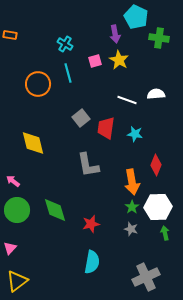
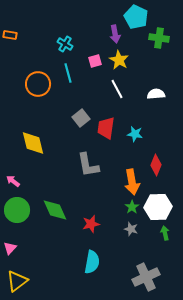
white line: moved 10 px left, 11 px up; rotated 42 degrees clockwise
green diamond: rotated 8 degrees counterclockwise
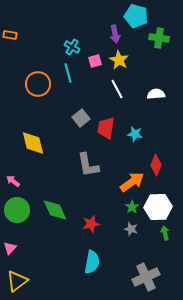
cyan pentagon: moved 1 px up; rotated 10 degrees counterclockwise
cyan cross: moved 7 px right, 3 px down
orange arrow: rotated 115 degrees counterclockwise
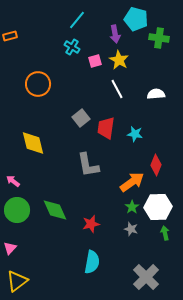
cyan pentagon: moved 3 px down
orange rectangle: moved 1 px down; rotated 24 degrees counterclockwise
cyan line: moved 9 px right, 53 px up; rotated 54 degrees clockwise
gray cross: rotated 20 degrees counterclockwise
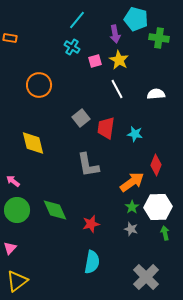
orange rectangle: moved 2 px down; rotated 24 degrees clockwise
orange circle: moved 1 px right, 1 px down
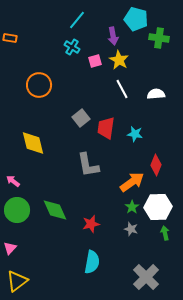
purple arrow: moved 2 px left, 2 px down
white line: moved 5 px right
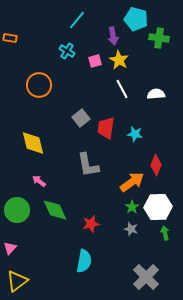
cyan cross: moved 5 px left, 4 px down
pink arrow: moved 26 px right
cyan semicircle: moved 8 px left, 1 px up
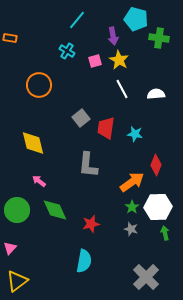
gray L-shape: rotated 16 degrees clockwise
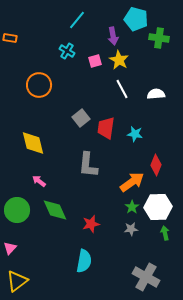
gray star: rotated 24 degrees counterclockwise
gray cross: rotated 16 degrees counterclockwise
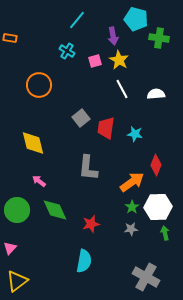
gray L-shape: moved 3 px down
